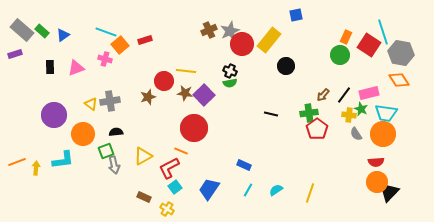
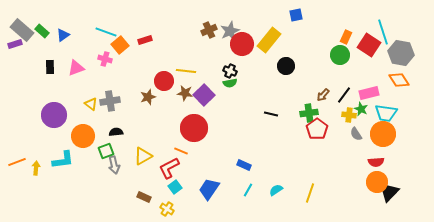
purple rectangle at (15, 54): moved 10 px up
orange circle at (83, 134): moved 2 px down
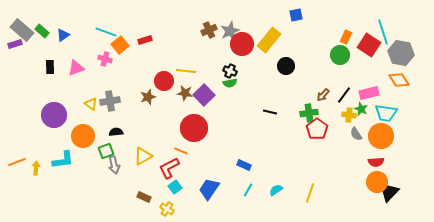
black line at (271, 114): moved 1 px left, 2 px up
orange circle at (383, 134): moved 2 px left, 2 px down
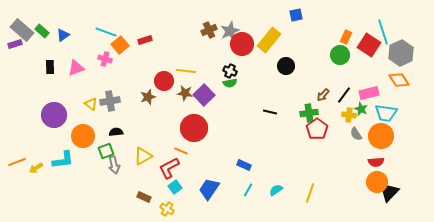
gray hexagon at (401, 53): rotated 25 degrees clockwise
yellow arrow at (36, 168): rotated 128 degrees counterclockwise
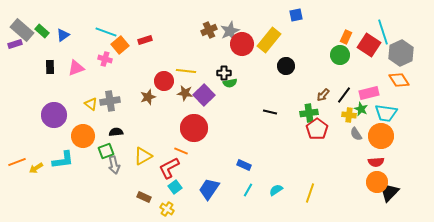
black cross at (230, 71): moved 6 px left, 2 px down; rotated 24 degrees counterclockwise
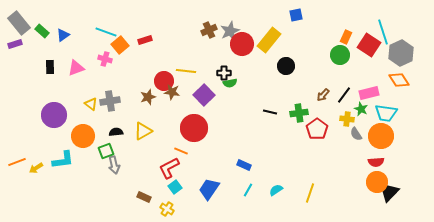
gray rectangle at (22, 30): moved 3 px left, 7 px up; rotated 10 degrees clockwise
brown star at (185, 93): moved 13 px left, 1 px up
green cross at (309, 113): moved 10 px left
yellow cross at (349, 115): moved 2 px left, 4 px down
yellow triangle at (143, 156): moved 25 px up
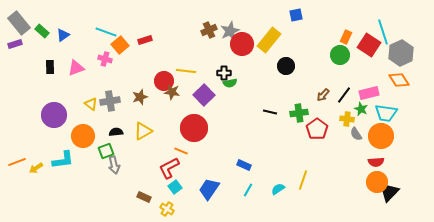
brown star at (148, 97): moved 8 px left
cyan semicircle at (276, 190): moved 2 px right, 1 px up
yellow line at (310, 193): moved 7 px left, 13 px up
